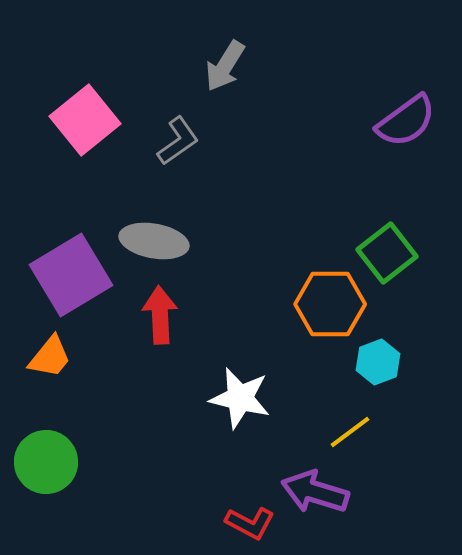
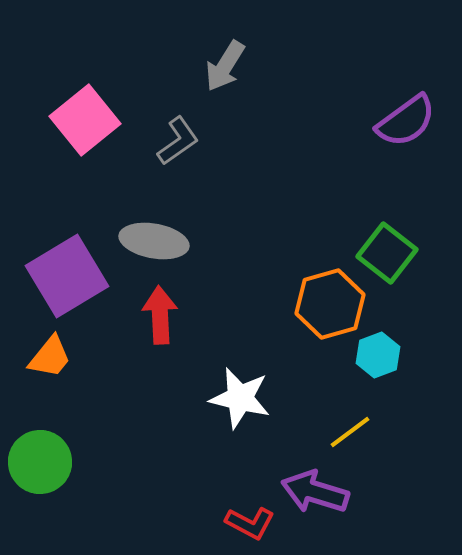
green square: rotated 14 degrees counterclockwise
purple square: moved 4 px left, 1 px down
orange hexagon: rotated 16 degrees counterclockwise
cyan hexagon: moved 7 px up
green circle: moved 6 px left
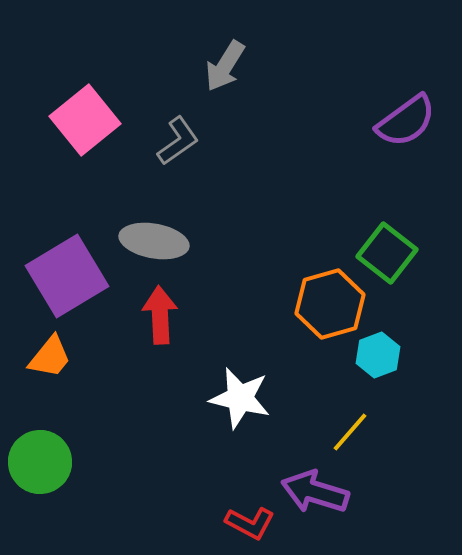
yellow line: rotated 12 degrees counterclockwise
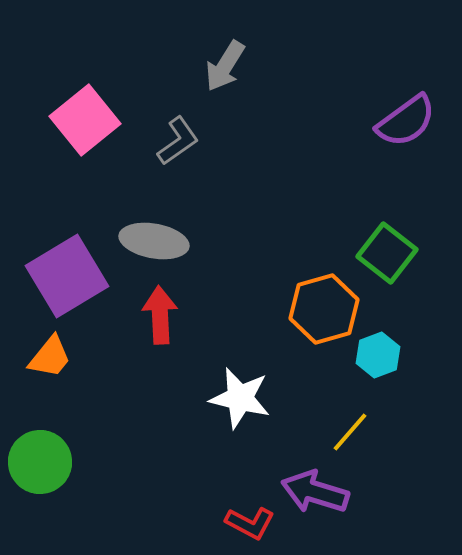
orange hexagon: moved 6 px left, 5 px down
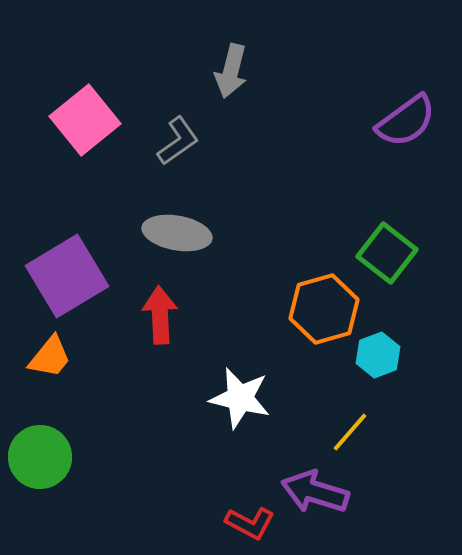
gray arrow: moved 6 px right, 5 px down; rotated 18 degrees counterclockwise
gray ellipse: moved 23 px right, 8 px up
green circle: moved 5 px up
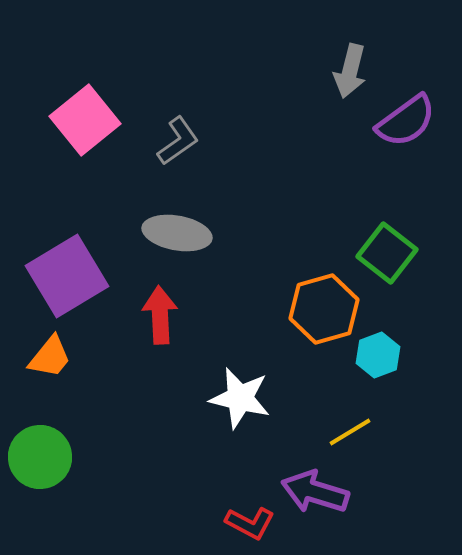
gray arrow: moved 119 px right
yellow line: rotated 18 degrees clockwise
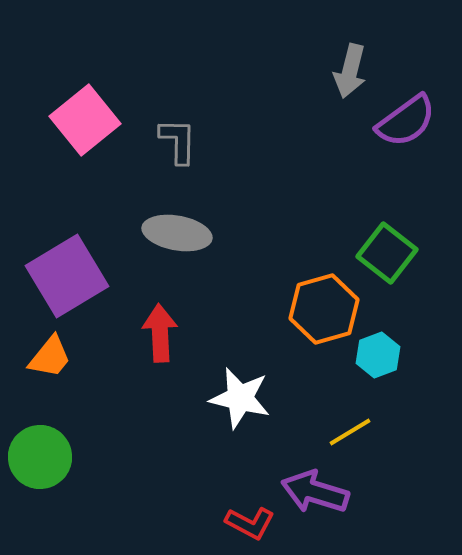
gray L-shape: rotated 54 degrees counterclockwise
red arrow: moved 18 px down
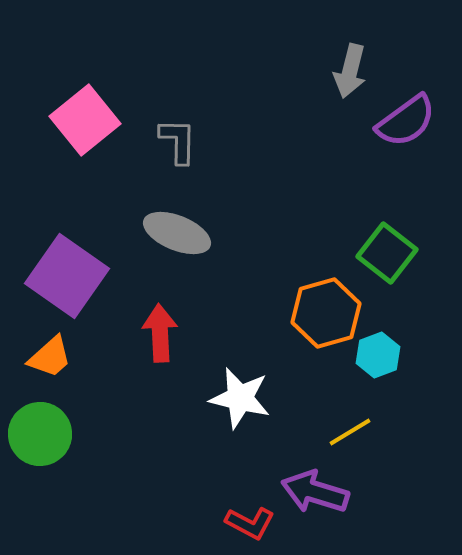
gray ellipse: rotated 12 degrees clockwise
purple square: rotated 24 degrees counterclockwise
orange hexagon: moved 2 px right, 4 px down
orange trapezoid: rotated 9 degrees clockwise
green circle: moved 23 px up
